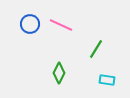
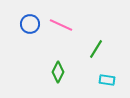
green diamond: moved 1 px left, 1 px up
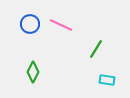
green diamond: moved 25 px left
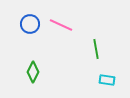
green line: rotated 42 degrees counterclockwise
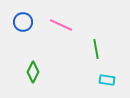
blue circle: moved 7 px left, 2 px up
